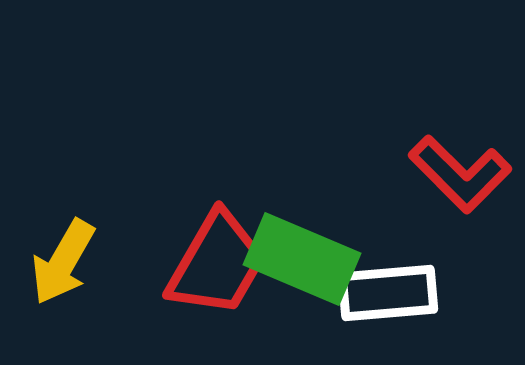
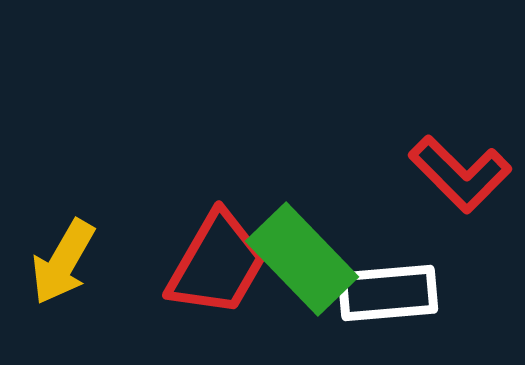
green rectangle: rotated 23 degrees clockwise
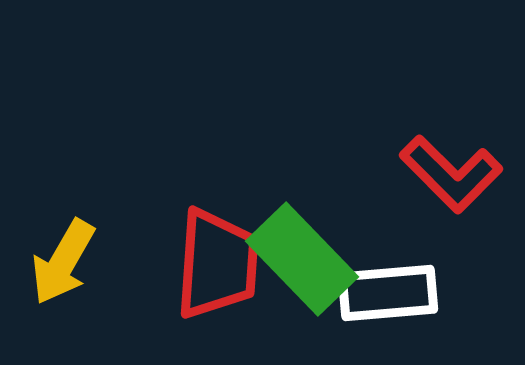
red L-shape: moved 9 px left
red trapezoid: rotated 26 degrees counterclockwise
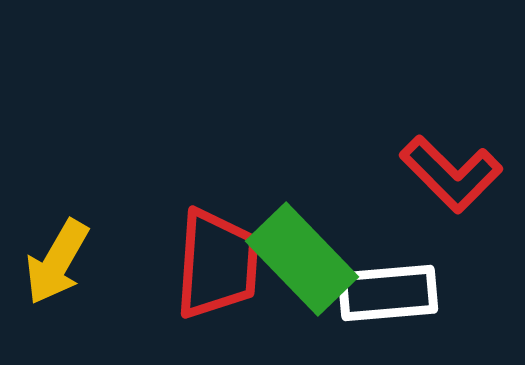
yellow arrow: moved 6 px left
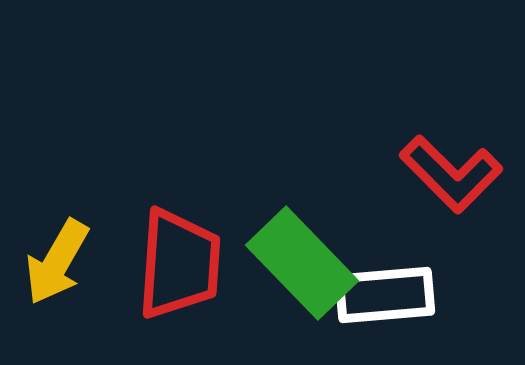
green rectangle: moved 4 px down
red trapezoid: moved 38 px left
white rectangle: moved 3 px left, 2 px down
